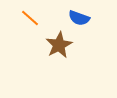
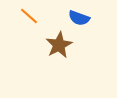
orange line: moved 1 px left, 2 px up
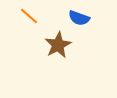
brown star: moved 1 px left
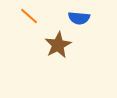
blue semicircle: rotated 15 degrees counterclockwise
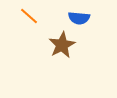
brown star: moved 4 px right
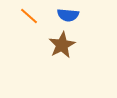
blue semicircle: moved 11 px left, 3 px up
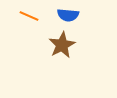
orange line: rotated 18 degrees counterclockwise
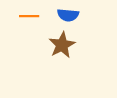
orange line: rotated 24 degrees counterclockwise
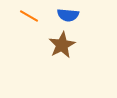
orange line: rotated 30 degrees clockwise
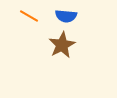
blue semicircle: moved 2 px left, 1 px down
